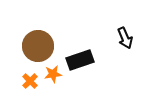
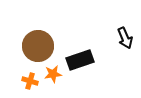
orange cross: rotated 28 degrees counterclockwise
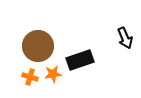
orange cross: moved 4 px up
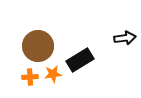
black arrow: rotated 75 degrees counterclockwise
black rectangle: rotated 12 degrees counterclockwise
orange cross: rotated 21 degrees counterclockwise
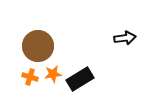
black rectangle: moved 19 px down
orange cross: rotated 21 degrees clockwise
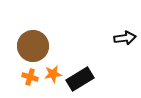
brown circle: moved 5 px left
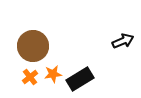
black arrow: moved 2 px left, 3 px down; rotated 15 degrees counterclockwise
orange cross: rotated 35 degrees clockwise
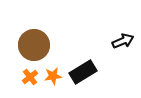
brown circle: moved 1 px right, 1 px up
orange star: moved 2 px down
black rectangle: moved 3 px right, 7 px up
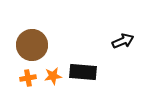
brown circle: moved 2 px left
black rectangle: rotated 36 degrees clockwise
orange cross: moved 2 px left, 1 px down; rotated 28 degrees clockwise
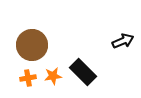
black rectangle: rotated 40 degrees clockwise
